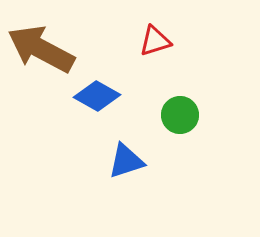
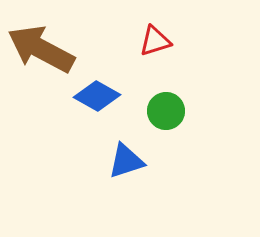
green circle: moved 14 px left, 4 px up
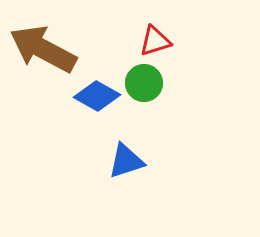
brown arrow: moved 2 px right
green circle: moved 22 px left, 28 px up
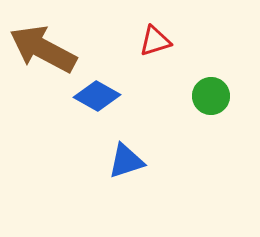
green circle: moved 67 px right, 13 px down
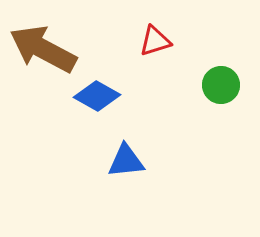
green circle: moved 10 px right, 11 px up
blue triangle: rotated 12 degrees clockwise
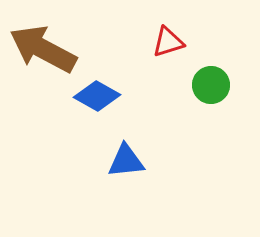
red triangle: moved 13 px right, 1 px down
green circle: moved 10 px left
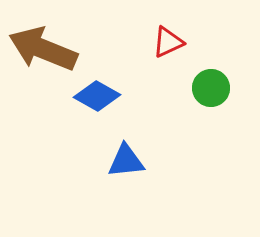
red triangle: rotated 8 degrees counterclockwise
brown arrow: rotated 6 degrees counterclockwise
green circle: moved 3 px down
